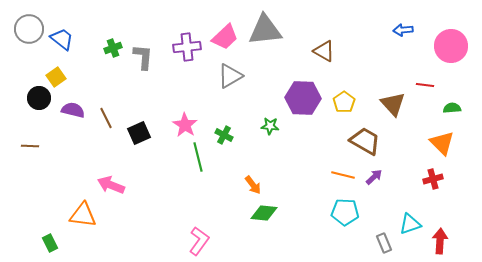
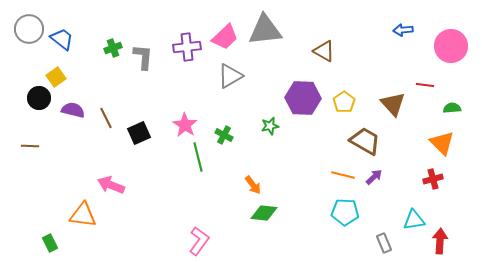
green star at (270, 126): rotated 18 degrees counterclockwise
cyan triangle at (410, 224): moved 4 px right, 4 px up; rotated 10 degrees clockwise
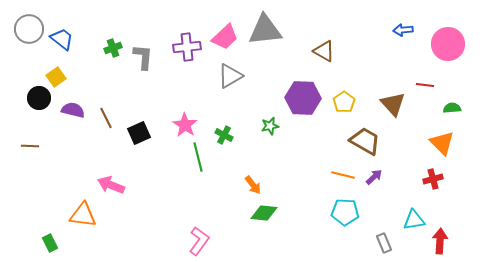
pink circle at (451, 46): moved 3 px left, 2 px up
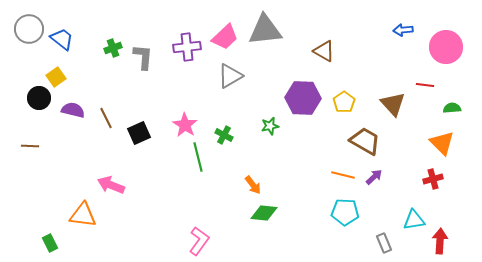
pink circle at (448, 44): moved 2 px left, 3 px down
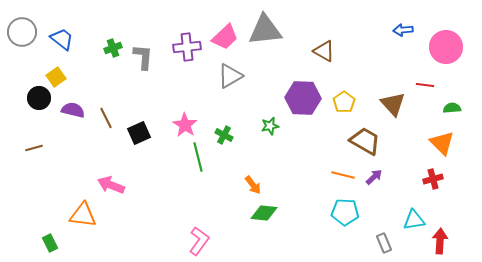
gray circle at (29, 29): moved 7 px left, 3 px down
brown line at (30, 146): moved 4 px right, 2 px down; rotated 18 degrees counterclockwise
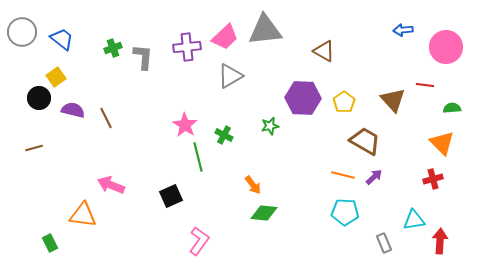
brown triangle at (393, 104): moved 4 px up
black square at (139, 133): moved 32 px right, 63 px down
